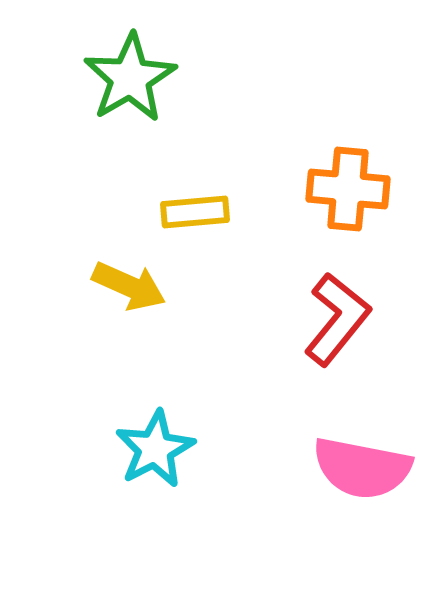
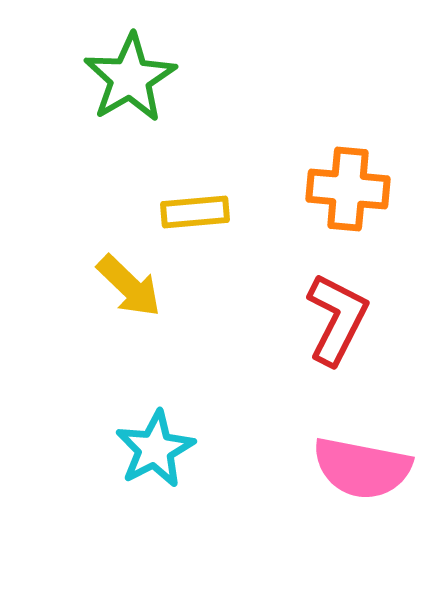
yellow arrow: rotated 20 degrees clockwise
red L-shape: rotated 12 degrees counterclockwise
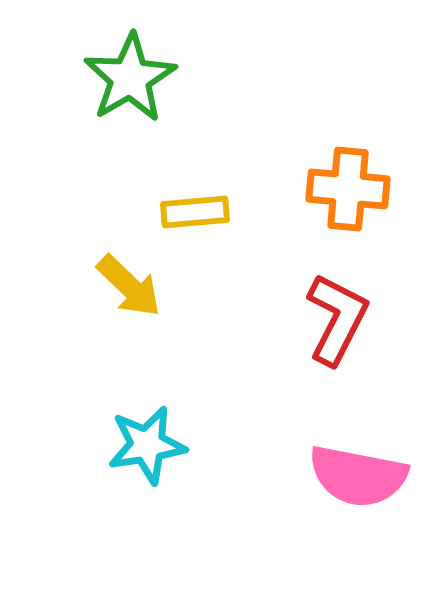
cyan star: moved 8 px left, 4 px up; rotated 18 degrees clockwise
pink semicircle: moved 4 px left, 8 px down
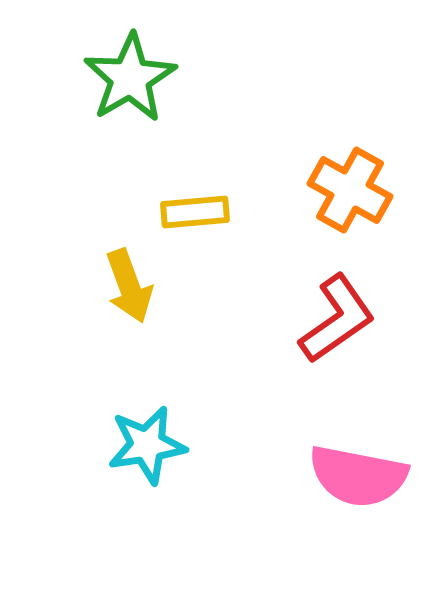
orange cross: moved 2 px right, 1 px down; rotated 24 degrees clockwise
yellow arrow: rotated 26 degrees clockwise
red L-shape: rotated 28 degrees clockwise
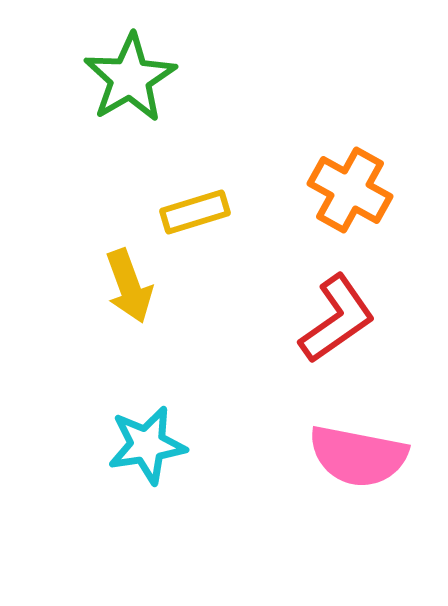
yellow rectangle: rotated 12 degrees counterclockwise
pink semicircle: moved 20 px up
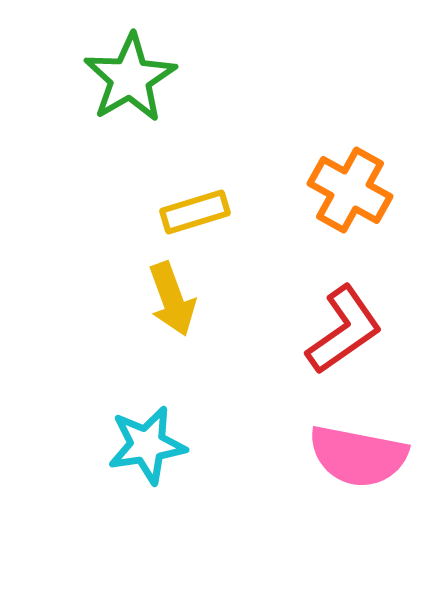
yellow arrow: moved 43 px right, 13 px down
red L-shape: moved 7 px right, 11 px down
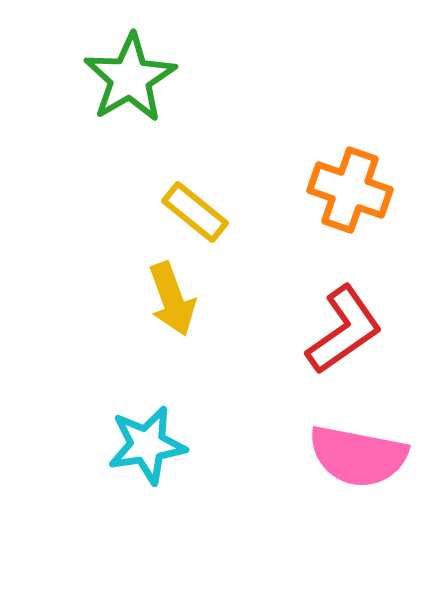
orange cross: rotated 10 degrees counterclockwise
yellow rectangle: rotated 56 degrees clockwise
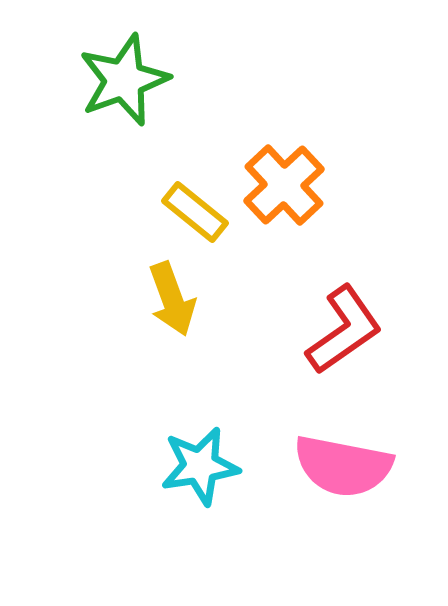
green star: moved 6 px left, 2 px down; rotated 10 degrees clockwise
orange cross: moved 66 px left, 5 px up; rotated 28 degrees clockwise
cyan star: moved 53 px right, 21 px down
pink semicircle: moved 15 px left, 10 px down
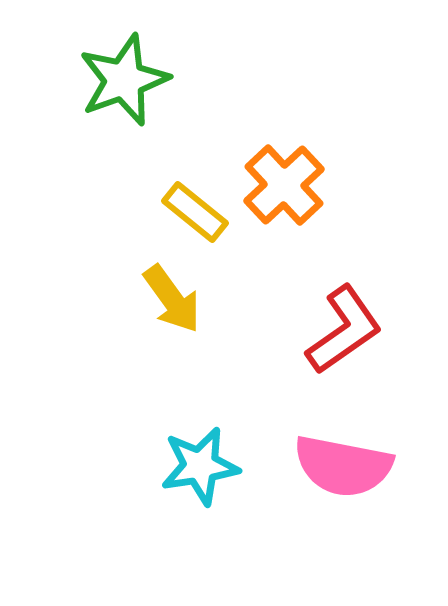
yellow arrow: rotated 16 degrees counterclockwise
